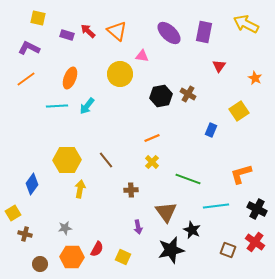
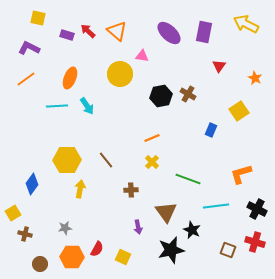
cyan arrow at (87, 106): rotated 72 degrees counterclockwise
red cross at (255, 242): rotated 18 degrees counterclockwise
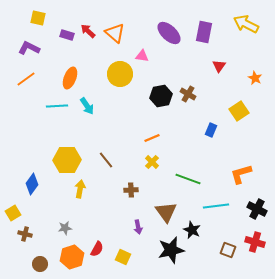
orange triangle at (117, 31): moved 2 px left, 2 px down
orange hexagon at (72, 257): rotated 20 degrees counterclockwise
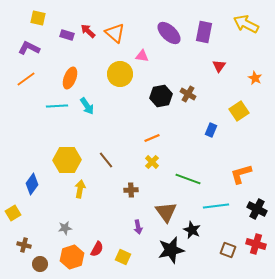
brown cross at (25, 234): moved 1 px left, 11 px down
red cross at (255, 242): moved 1 px right, 2 px down
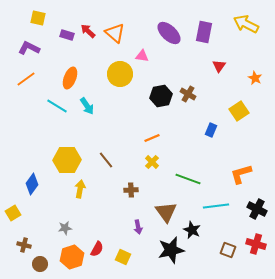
cyan line at (57, 106): rotated 35 degrees clockwise
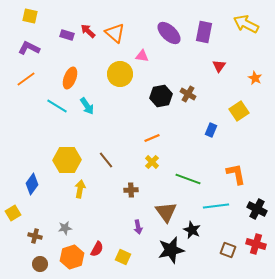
yellow square at (38, 18): moved 8 px left, 2 px up
orange L-shape at (241, 174): moved 5 px left; rotated 95 degrees clockwise
brown cross at (24, 245): moved 11 px right, 9 px up
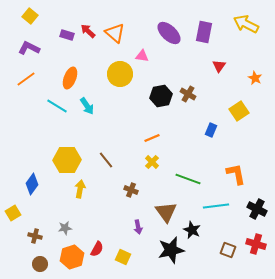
yellow square at (30, 16): rotated 28 degrees clockwise
brown cross at (131, 190): rotated 24 degrees clockwise
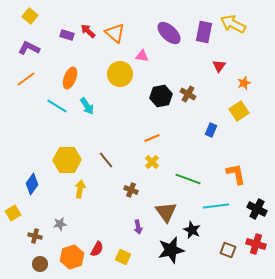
yellow arrow at (246, 24): moved 13 px left
orange star at (255, 78): moved 11 px left, 5 px down; rotated 24 degrees clockwise
gray star at (65, 228): moved 5 px left, 4 px up
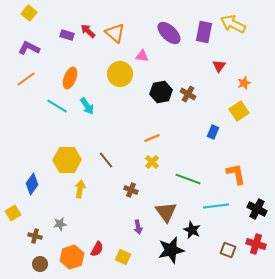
yellow square at (30, 16): moved 1 px left, 3 px up
black hexagon at (161, 96): moved 4 px up
blue rectangle at (211, 130): moved 2 px right, 2 px down
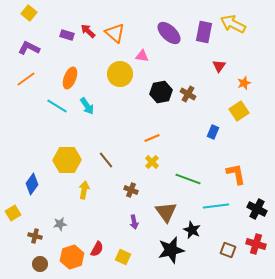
yellow arrow at (80, 189): moved 4 px right, 1 px down
purple arrow at (138, 227): moved 4 px left, 5 px up
